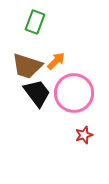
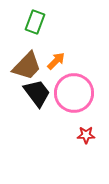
brown trapezoid: rotated 64 degrees counterclockwise
red star: moved 2 px right; rotated 18 degrees clockwise
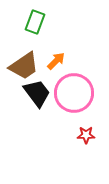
brown trapezoid: moved 3 px left; rotated 12 degrees clockwise
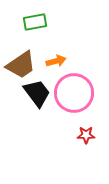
green rectangle: rotated 60 degrees clockwise
orange arrow: rotated 30 degrees clockwise
brown trapezoid: moved 3 px left, 1 px up
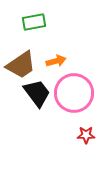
green rectangle: moved 1 px left
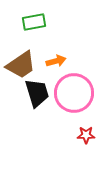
black trapezoid: rotated 20 degrees clockwise
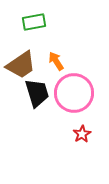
orange arrow: rotated 108 degrees counterclockwise
red star: moved 4 px left, 1 px up; rotated 30 degrees counterclockwise
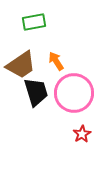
black trapezoid: moved 1 px left, 1 px up
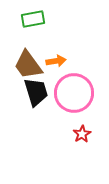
green rectangle: moved 1 px left, 3 px up
orange arrow: rotated 114 degrees clockwise
brown trapezoid: moved 7 px right; rotated 88 degrees clockwise
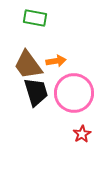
green rectangle: moved 2 px right, 1 px up; rotated 20 degrees clockwise
